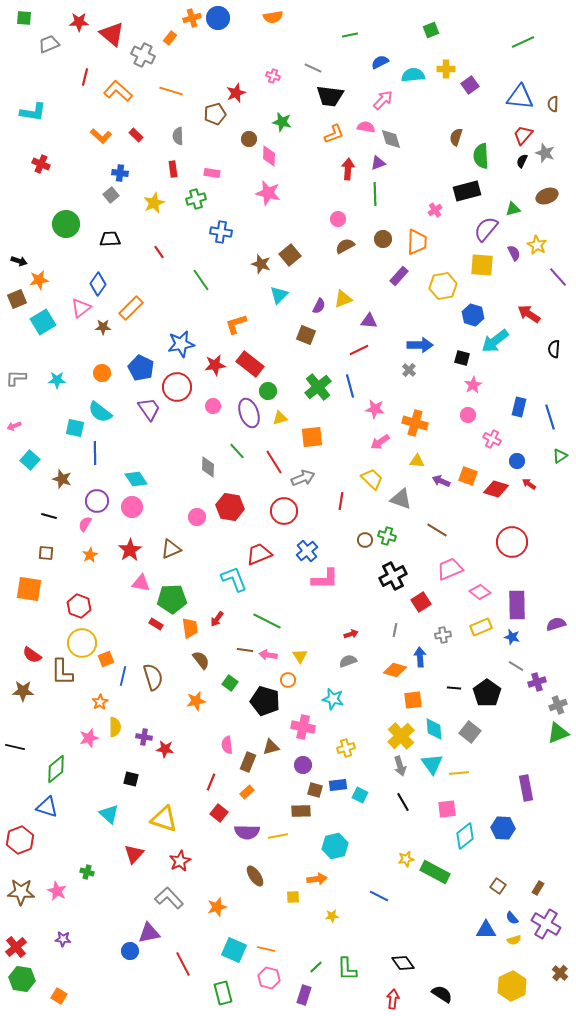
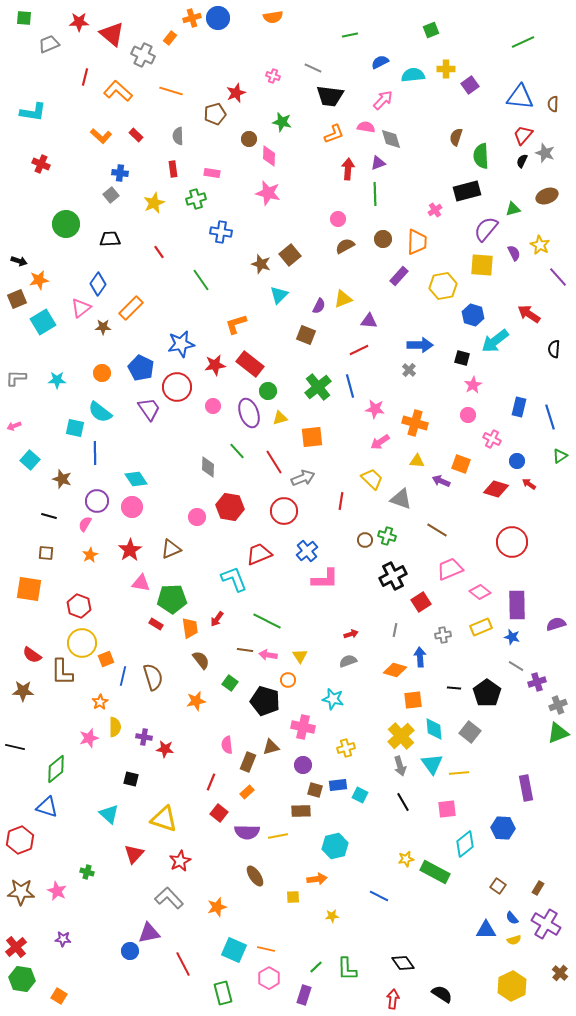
yellow star at (537, 245): moved 3 px right
orange square at (468, 476): moved 7 px left, 12 px up
cyan diamond at (465, 836): moved 8 px down
pink hexagon at (269, 978): rotated 15 degrees clockwise
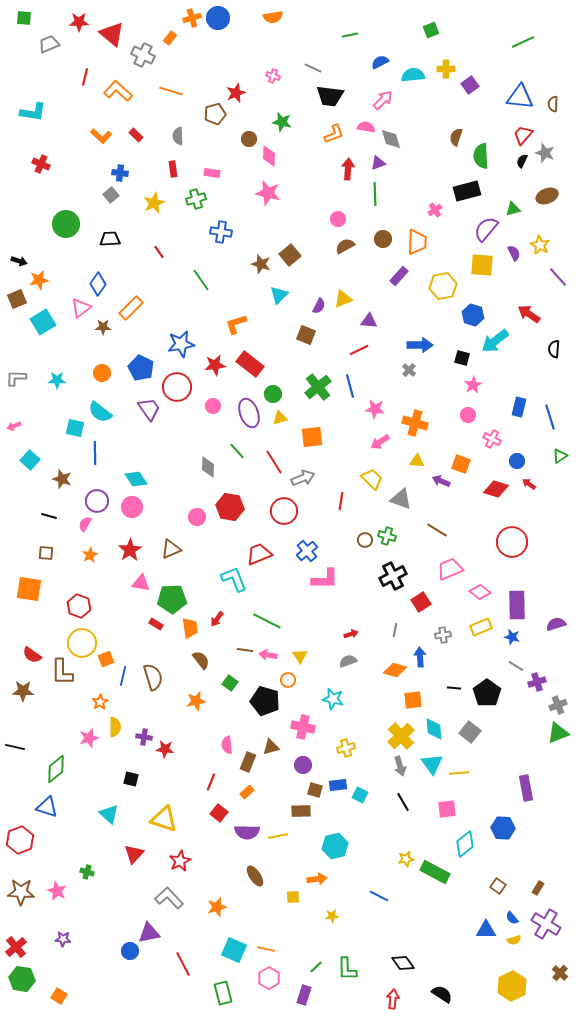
green circle at (268, 391): moved 5 px right, 3 px down
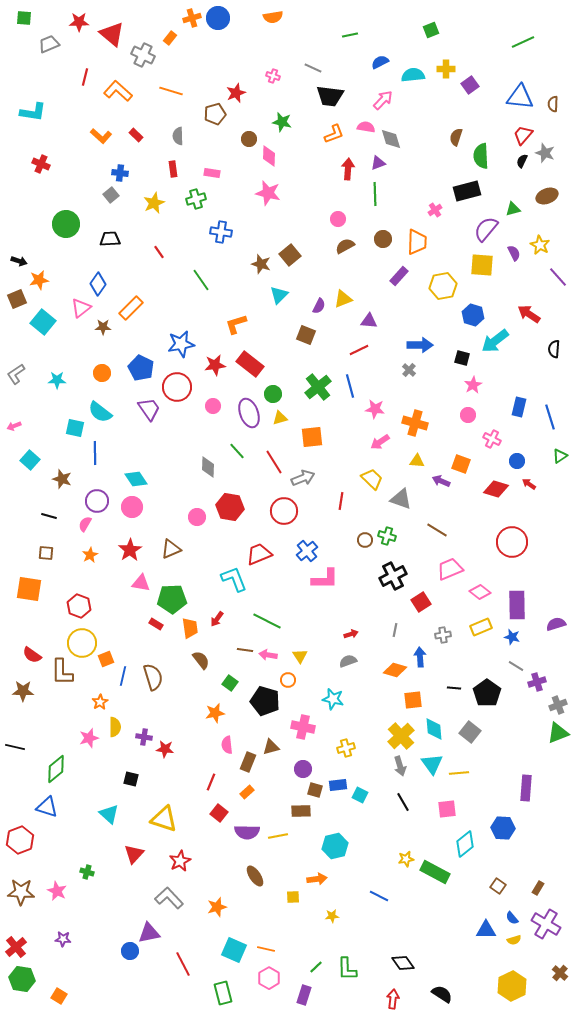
cyan square at (43, 322): rotated 20 degrees counterclockwise
gray L-shape at (16, 378): moved 4 px up; rotated 35 degrees counterclockwise
orange star at (196, 701): moved 19 px right, 12 px down
purple circle at (303, 765): moved 4 px down
purple rectangle at (526, 788): rotated 15 degrees clockwise
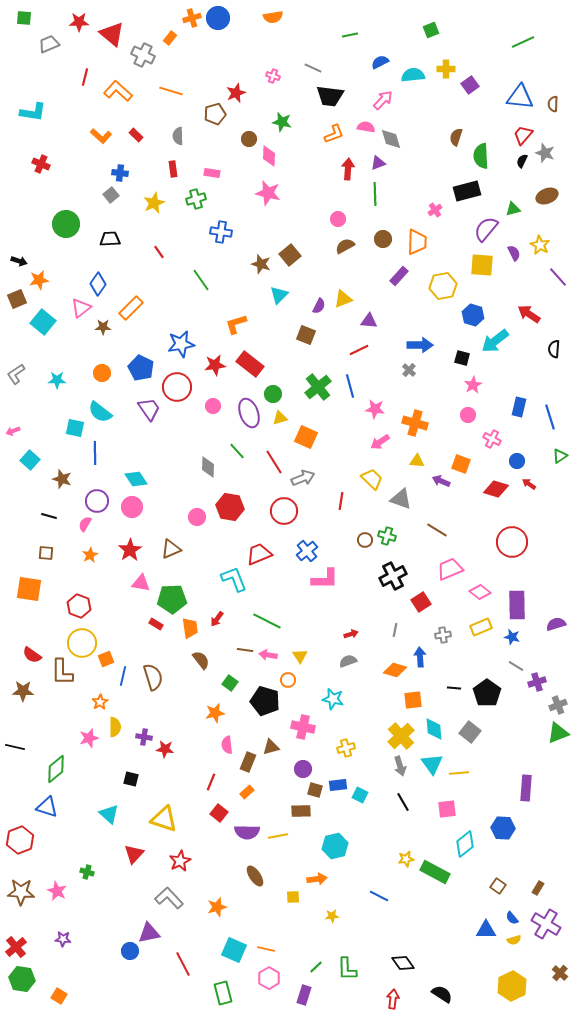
pink arrow at (14, 426): moved 1 px left, 5 px down
orange square at (312, 437): moved 6 px left; rotated 30 degrees clockwise
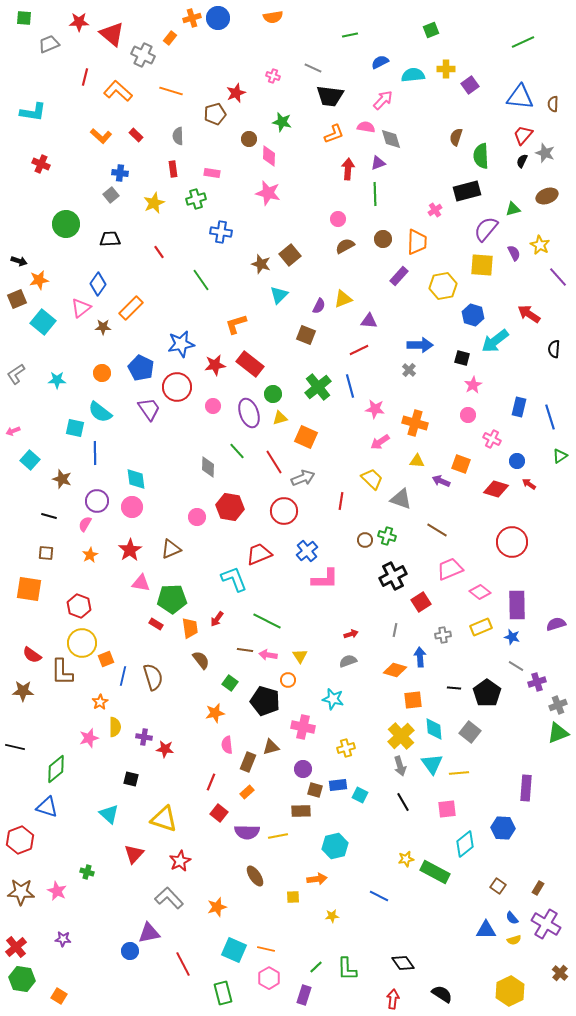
cyan diamond at (136, 479): rotated 25 degrees clockwise
yellow hexagon at (512, 986): moved 2 px left, 5 px down
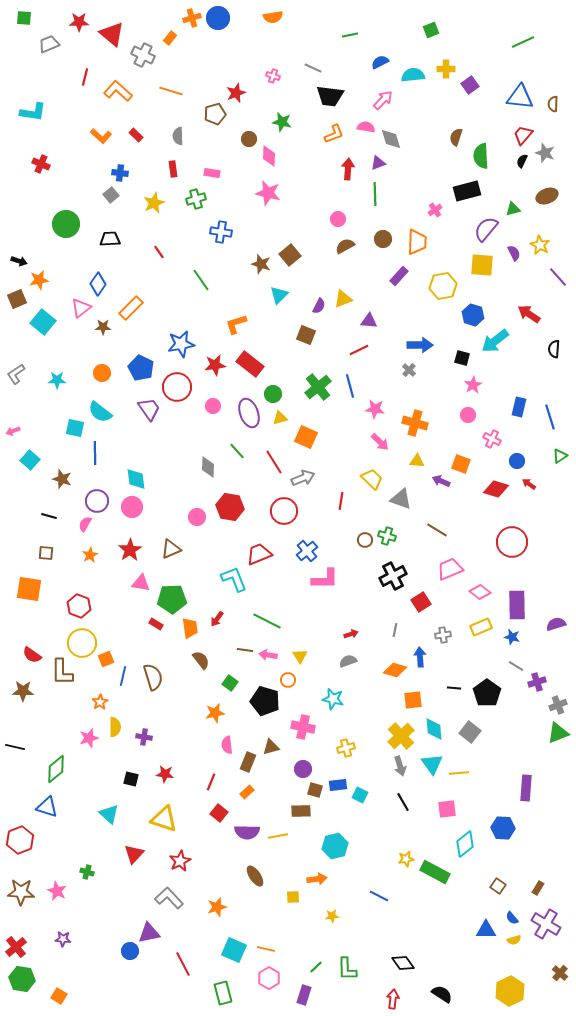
pink arrow at (380, 442): rotated 102 degrees counterclockwise
red star at (165, 749): moved 25 px down
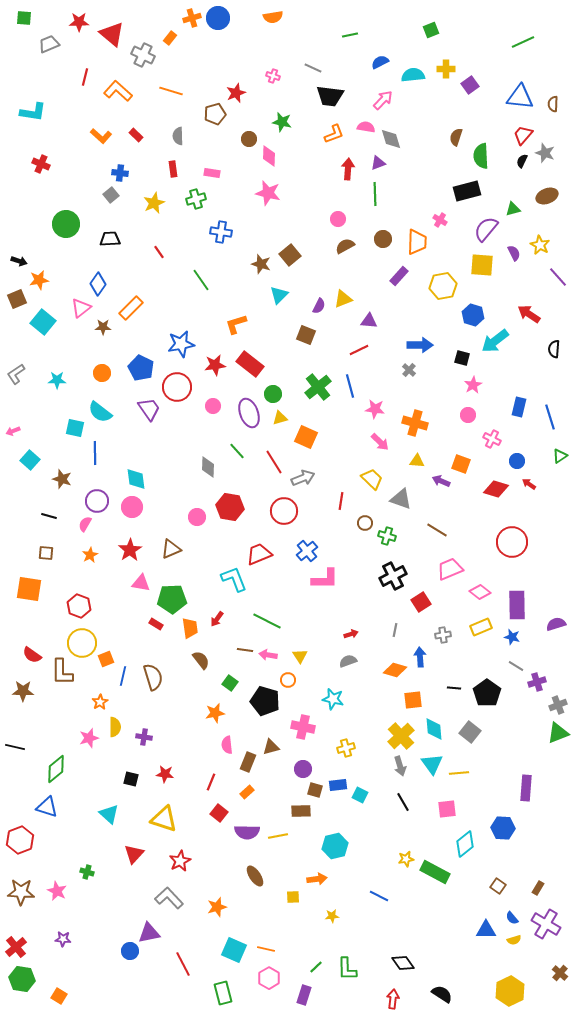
pink cross at (435, 210): moved 5 px right, 10 px down; rotated 24 degrees counterclockwise
brown circle at (365, 540): moved 17 px up
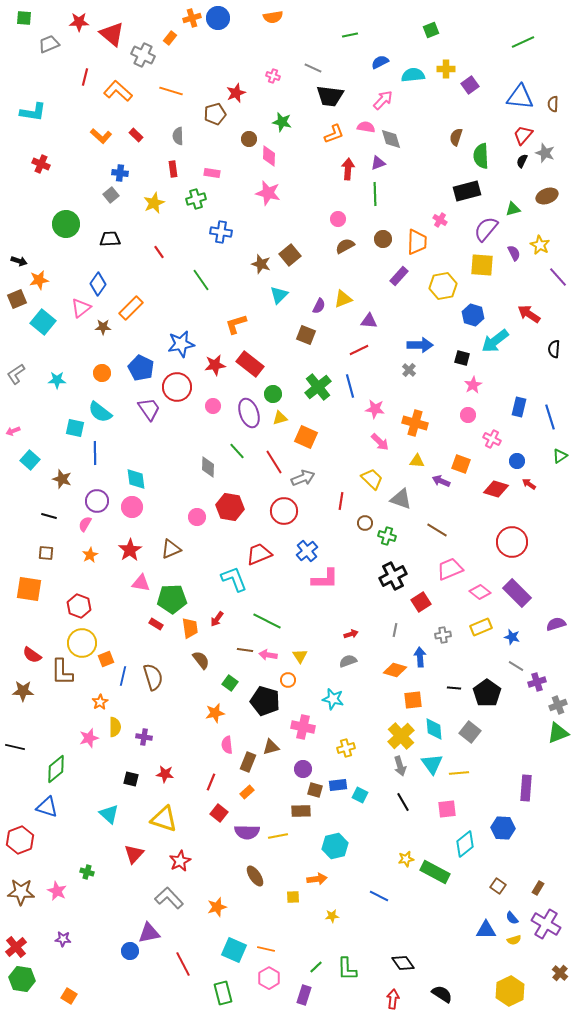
purple rectangle at (517, 605): moved 12 px up; rotated 44 degrees counterclockwise
orange square at (59, 996): moved 10 px right
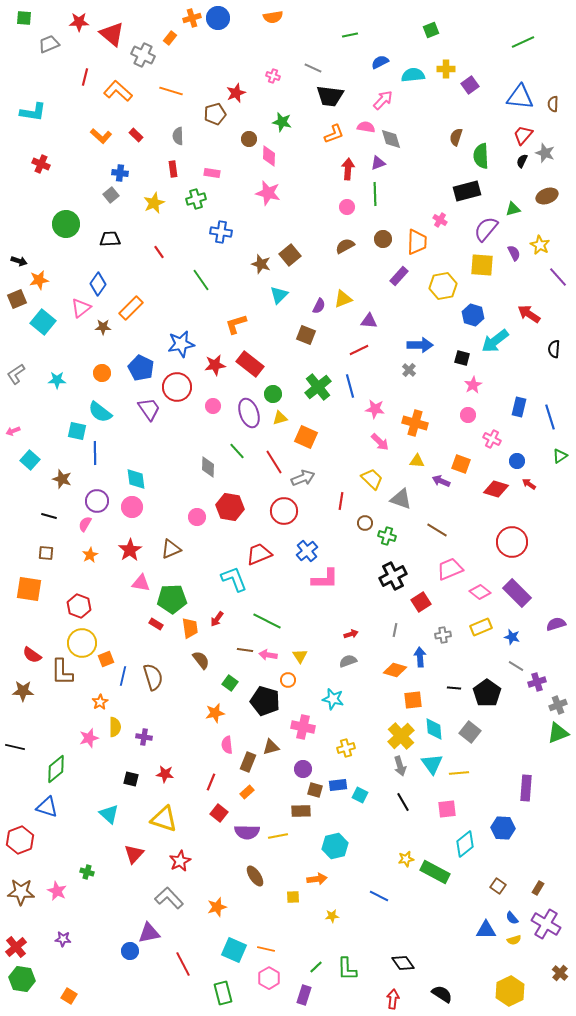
pink circle at (338, 219): moved 9 px right, 12 px up
cyan square at (75, 428): moved 2 px right, 3 px down
